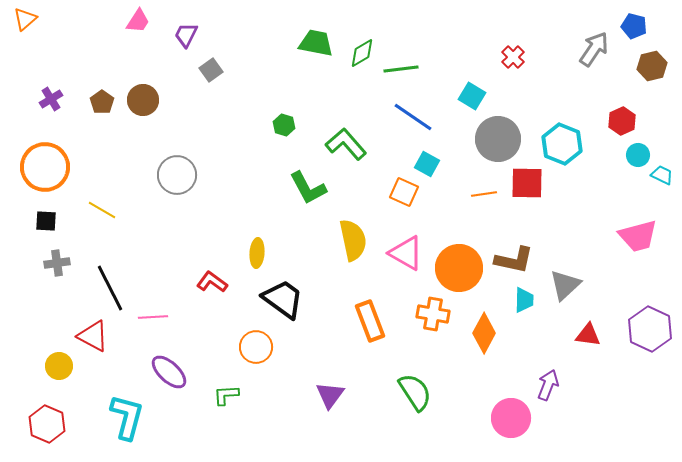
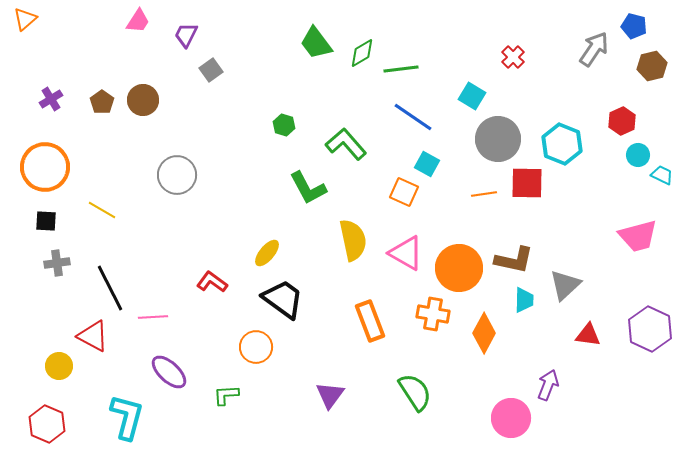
green trapezoid at (316, 43): rotated 138 degrees counterclockwise
yellow ellipse at (257, 253): moved 10 px right; rotated 36 degrees clockwise
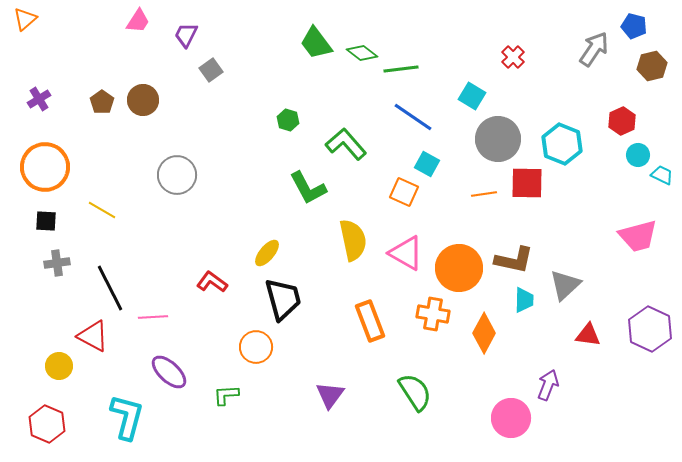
green diamond at (362, 53): rotated 68 degrees clockwise
purple cross at (51, 99): moved 12 px left
green hexagon at (284, 125): moved 4 px right, 5 px up
black trapezoid at (283, 299): rotated 39 degrees clockwise
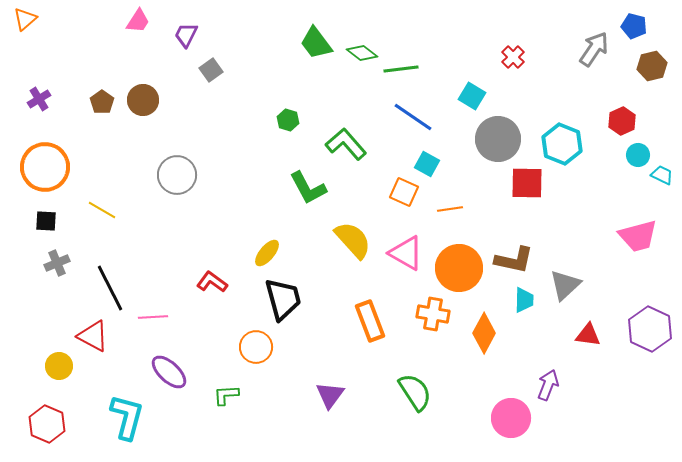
orange line at (484, 194): moved 34 px left, 15 px down
yellow semicircle at (353, 240): rotated 30 degrees counterclockwise
gray cross at (57, 263): rotated 15 degrees counterclockwise
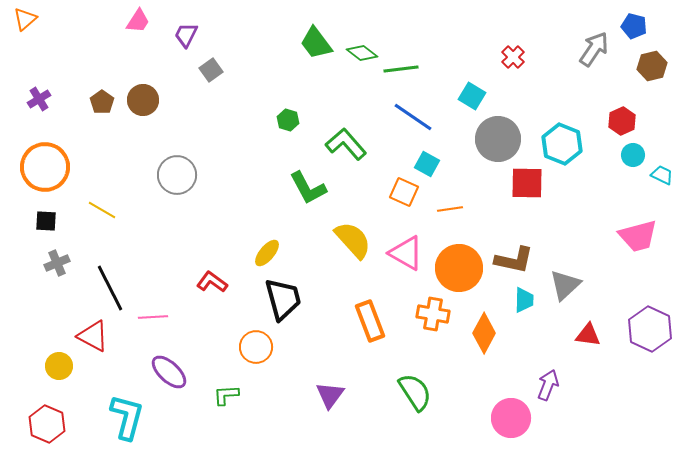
cyan circle at (638, 155): moved 5 px left
